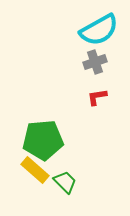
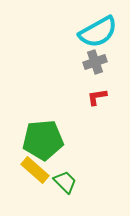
cyan semicircle: moved 1 px left, 2 px down
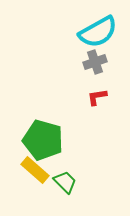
green pentagon: rotated 21 degrees clockwise
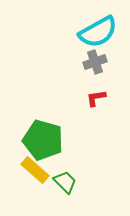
red L-shape: moved 1 px left, 1 px down
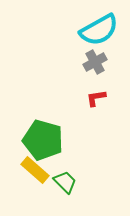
cyan semicircle: moved 1 px right, 2 px up
gray cross: rotated 10 degrees counterclockwise
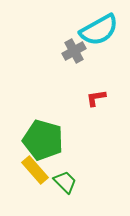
gray cross: moved 21 px left, 11 px up
yellow rectangle: rotated 8 degrees clockwise
